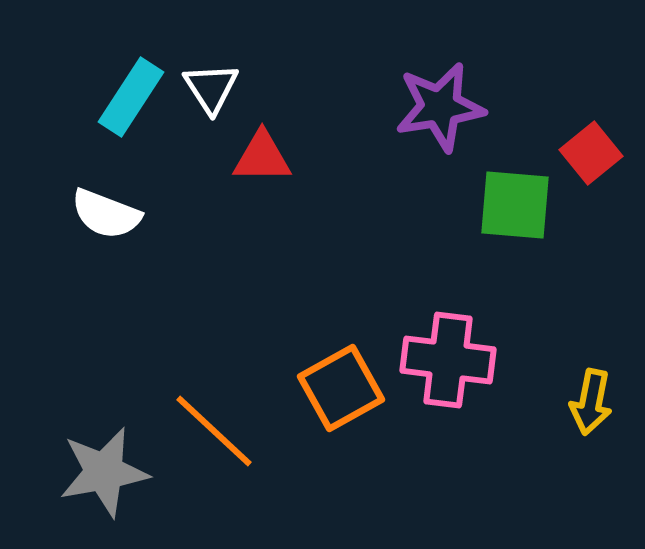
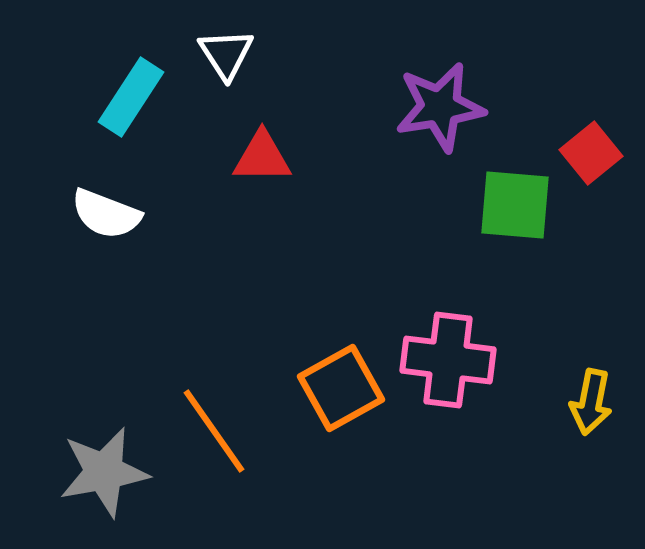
white triangle: moved 15 px right, 34 px up
orange line: rotated 12 degrees clockwise
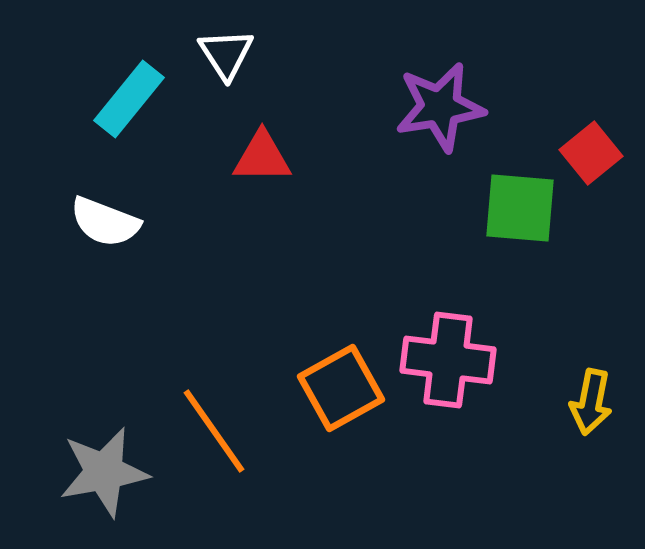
cyan rectangle: moved 2 px left, 2 px down; rotated 6 degrees clockwise
green square: moved 5 px right, 3 px down
white semicircle: moved 1 px left, 8 px down
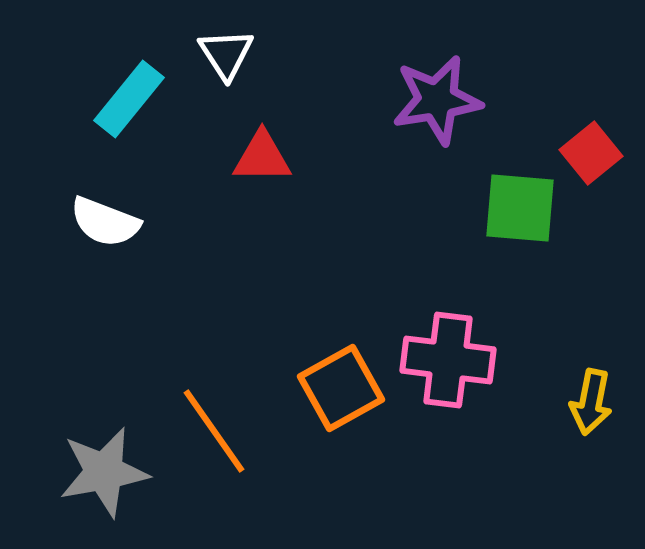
purple star: moved 3 px left, 7 px up
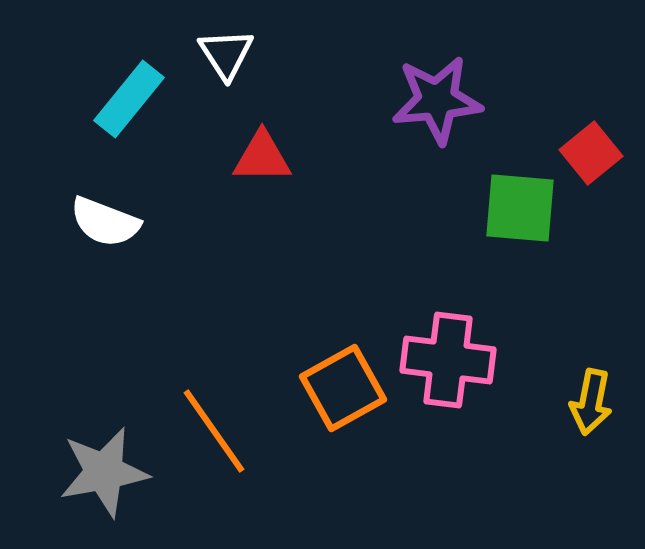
purple star: rotated 4 degrees clockwise
orange square: moved 2 px right
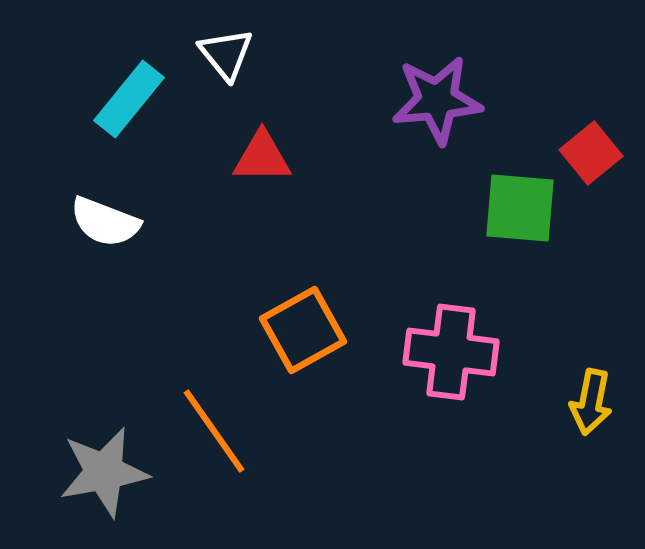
white triangle: rotated 6 degrees counterclockwise
pink cross: moved 3 px right, 8 px up
orange square: moved 40 px left, 58 px up
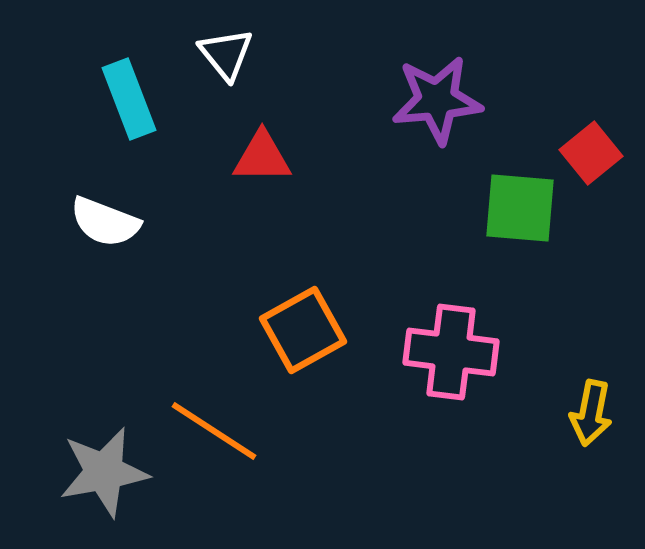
cyan rectangle: rotated 60 degrees counterclockwise
yellow arrow: moved 11 px down
orange line: rotated 22 degrees counterclockwise
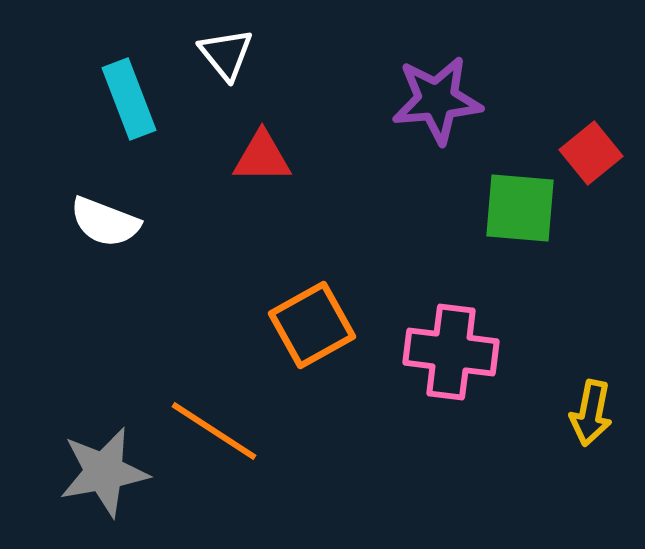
orange square: moved 9 px right, 5 px up
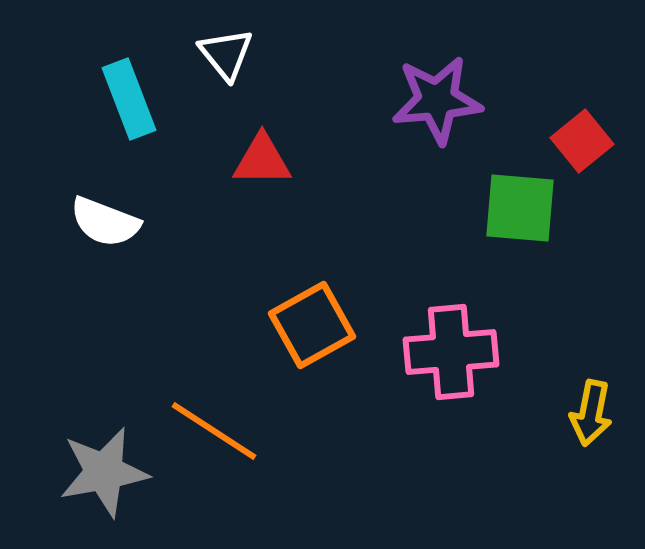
red square: moved 9 px left, 12 px up
red triangle: moved 3 px down
pink cross: rotated 12 degrees counterclockwise
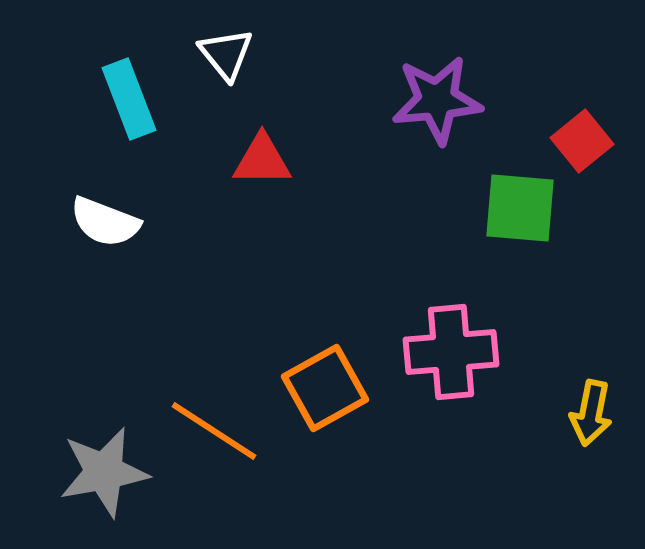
orange square: moved 13 px right, 63 px down
